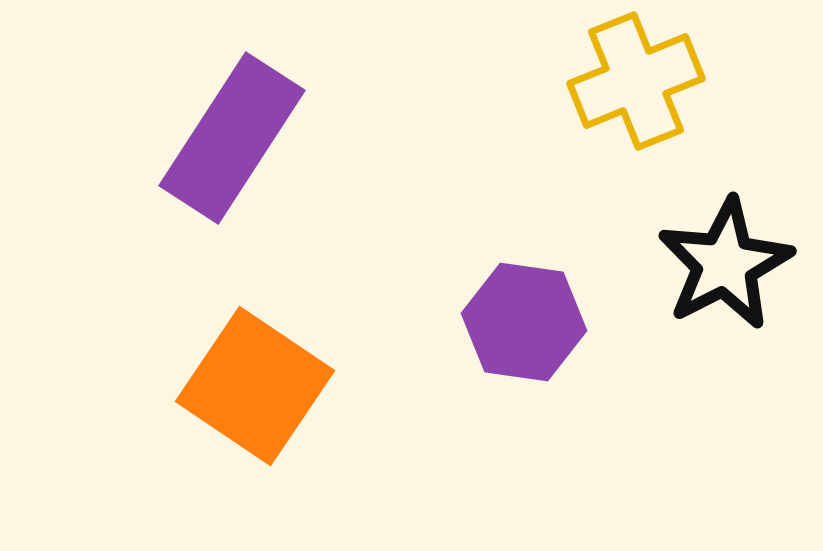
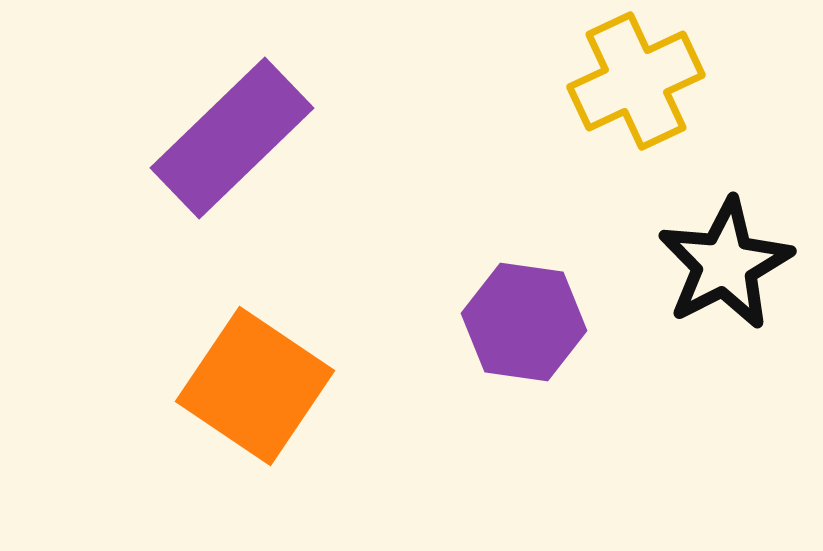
yellow cross: rotated 3 degrees counterclockwise
purple rectangle: rotated 13 degrees clockwise
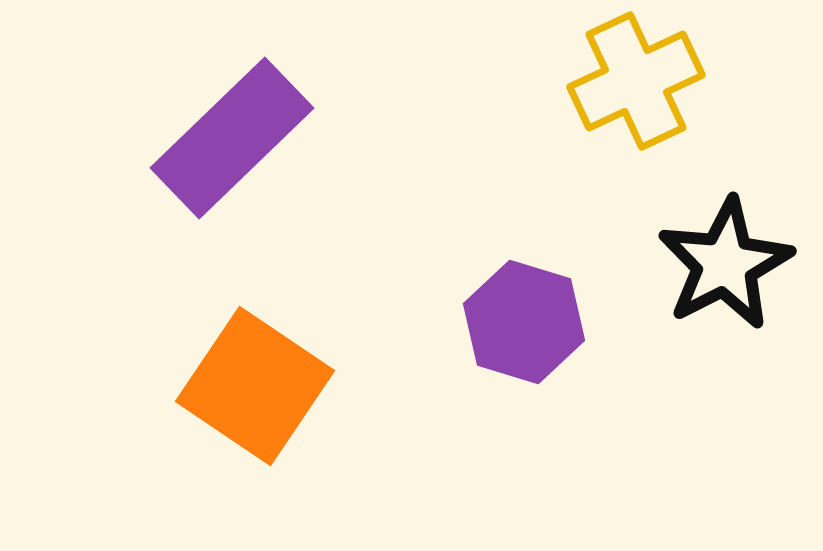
purple hexagon: rotated 9 degrees clockwise
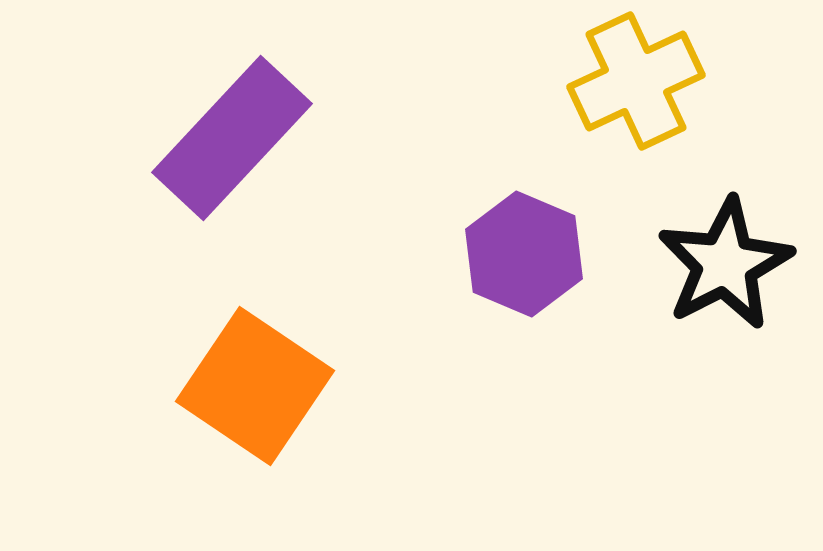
purple rectangle: rotated 3 degrees counterclockwise
purple hexagon: moved 68 px up; rotated 6 degrees clockwise
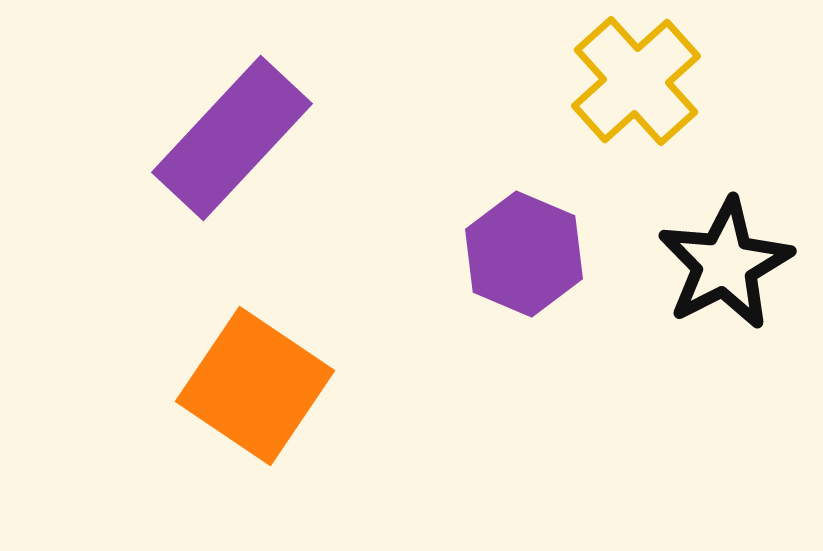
yellow cross: rotated 17 degrees counterclockwise
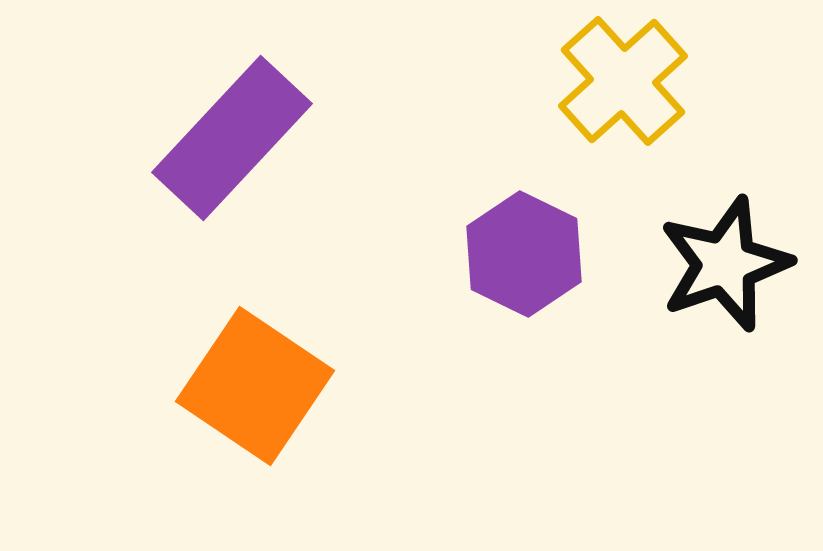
yellow cross: moved 13 px left
purple hexagon: rotated 3 degrees clockwise
black star: rotated 8 degrees clockwise
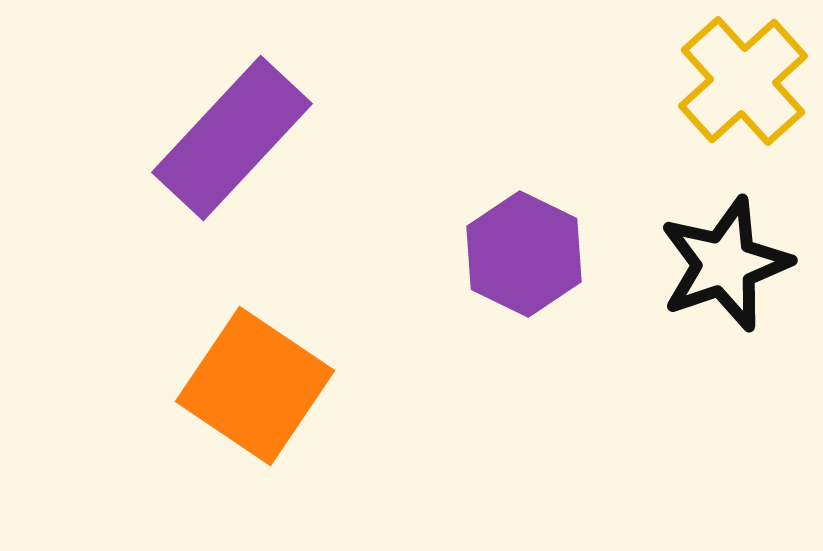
yellow cross: moved 120 px right
